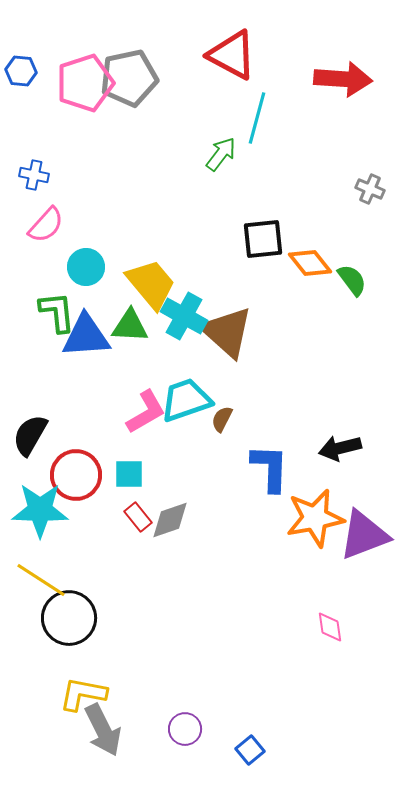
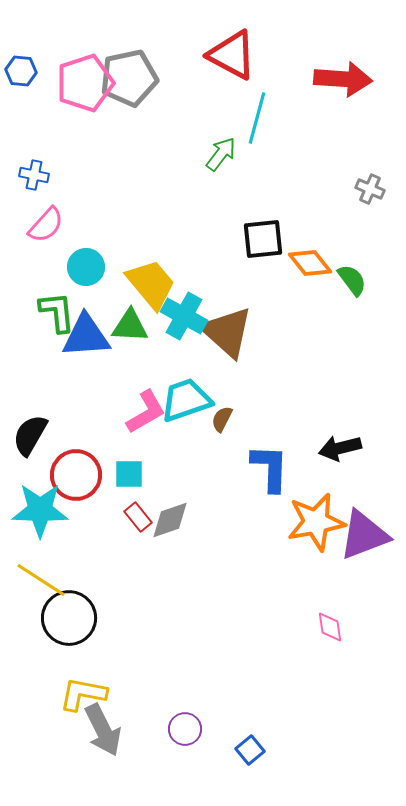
orange star: moved 1 px right, 4 px down
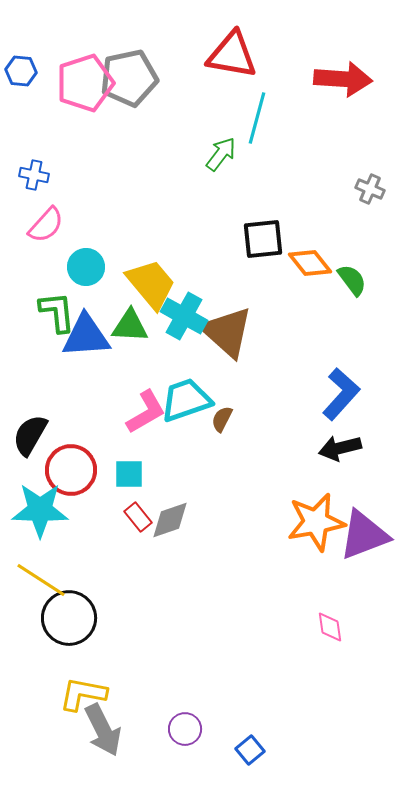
red triangle: rotated 18 degrees counterclockwise
blue L-shape: moved 71 px right, 74 px up; rotated 40 degrees clockwise
red circle: moved 5 px left, 5 px up
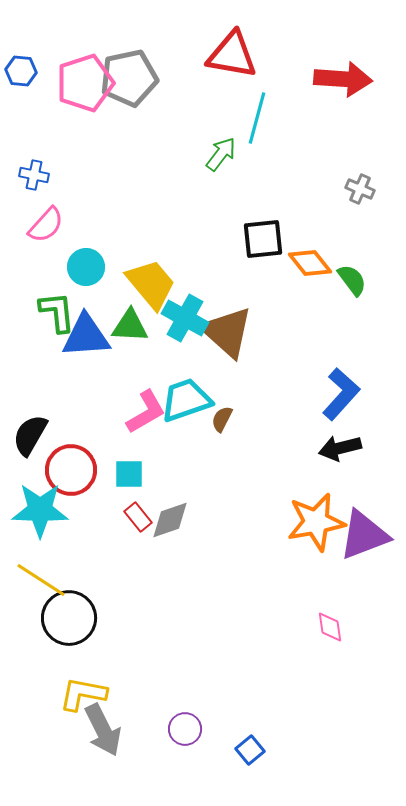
gray cross: moved 10 px left
cyan cross: moved 1 px right, 2 px down
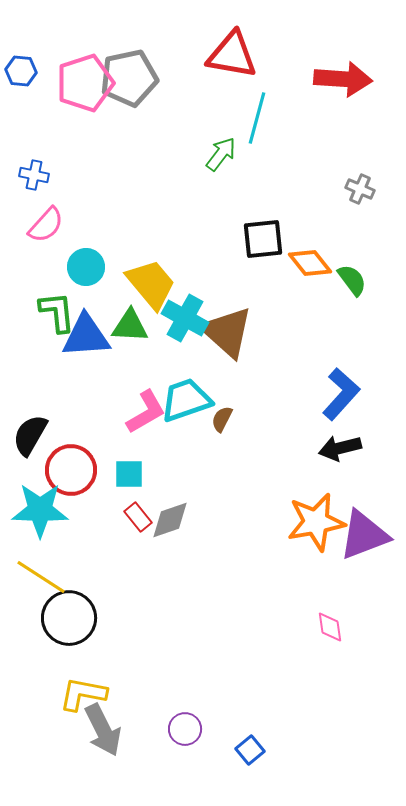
yellow line: moved 3 px up
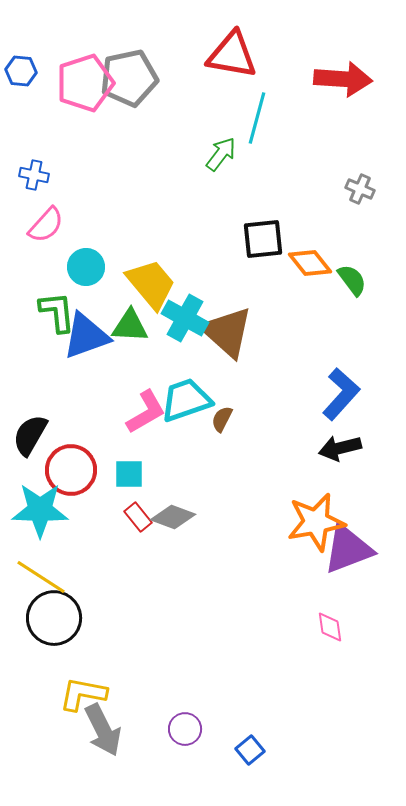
blue triangle: rotated 16 degrees counterclockwise
gray diamond: moved 3 px right, 3 px up; rotated 39 degrees clockwise
purple triangle: moved 16 px left, 14 px down
black circle: moved 15 px left
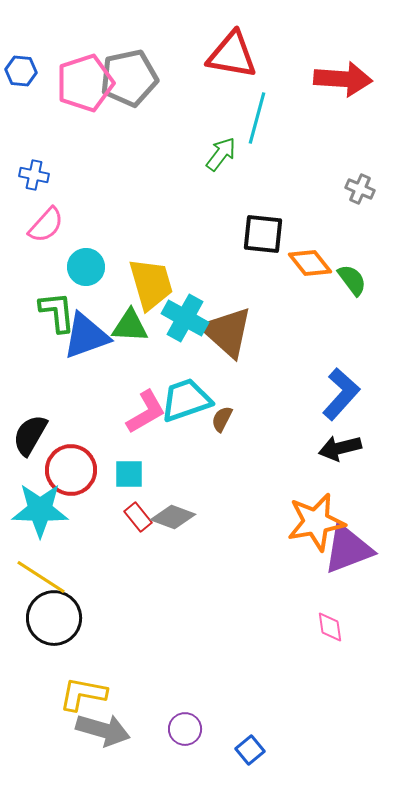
black square: moved 5 px up; rotated 12 degrees clockwise
yellow trapezoid: rotated 24 degrees clockwise
gray arrow: rotated 48 degrees counterclockwise
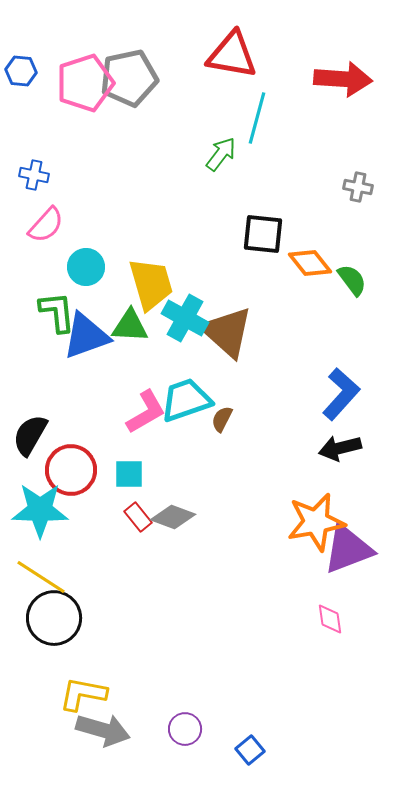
gray cross: moved 2 px left, 2 px up; rotated 12 degrees counterclockwise
pink diamond: moved 8 px up
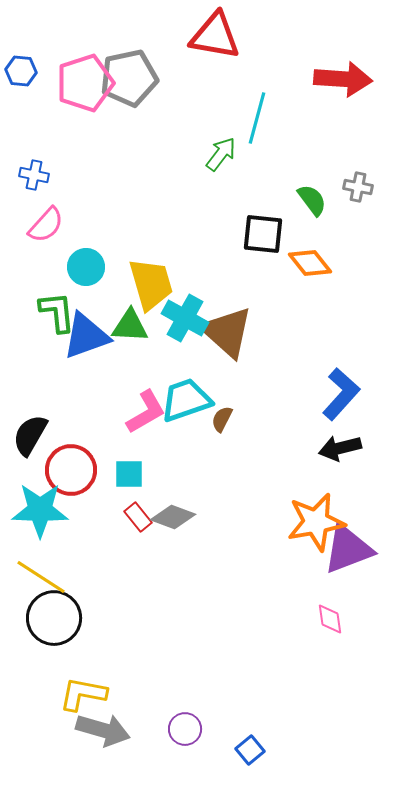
red triangle: moved 17 px left, 19 px up
green semicircle: moved 40 px left, 80 px up
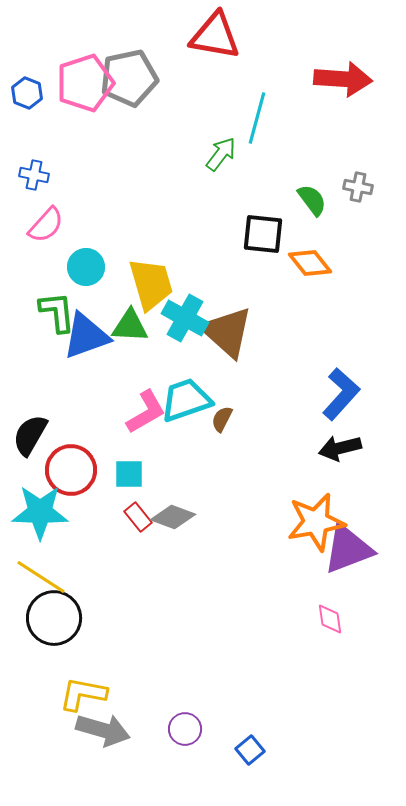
blue hexagon: moved 6 px right, 22 px down; rotated 16 degrees clockwise
cyan star: moved 2 px down
